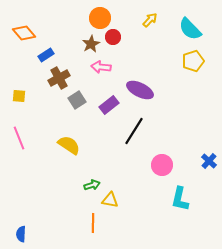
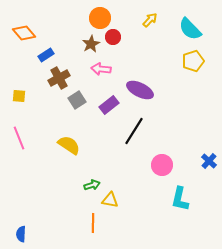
pink arrow: moved 2 px down
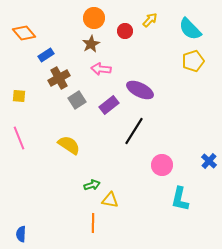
orange circle: moved 6 px left
red circle: moved 12 px right, 6 px up
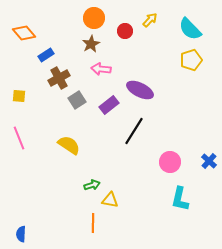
yellow pentagon: moved 2 px left, 1 px up
pink circle: moved 8 px right, 3 px up
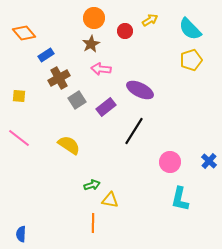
yellow arrow: rotated 14 degrees clockwise
purple rectangle: moved 3 px left, 2 px down
pink line: rotated 30 degrees counterclockwise
